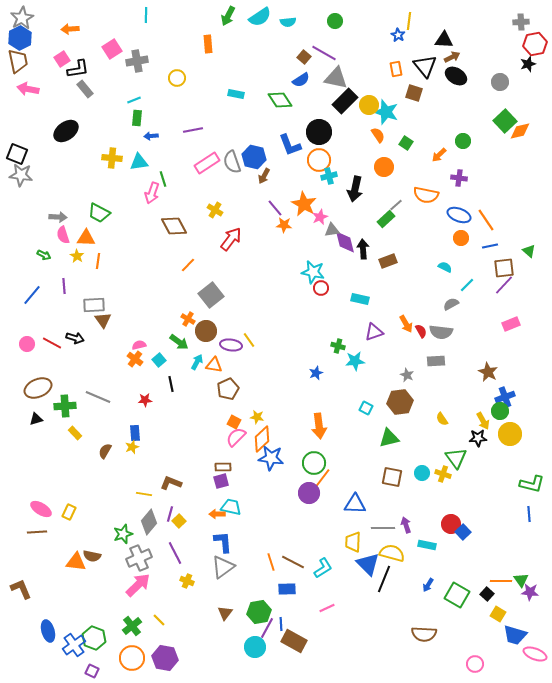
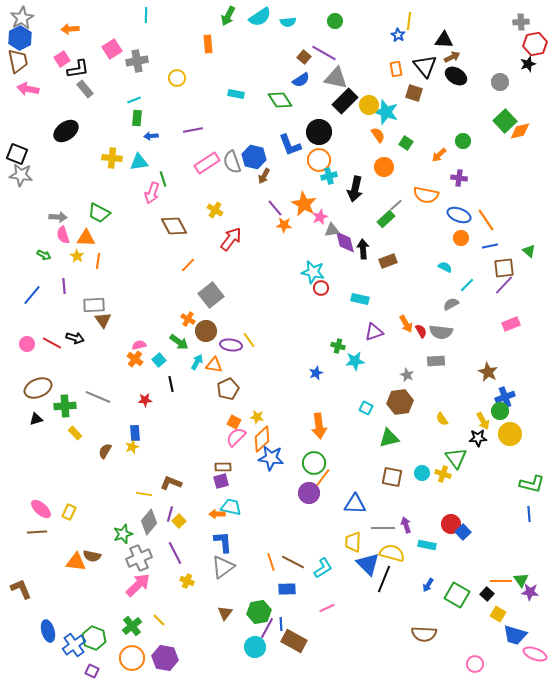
pink ellipse at (41, 509): rotated 10 degrees clockwise
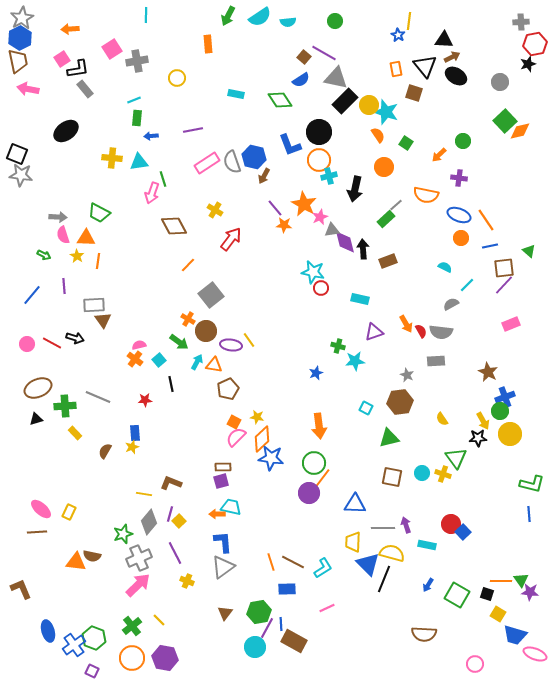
black square at (487, 594): rotated 24 degrees counterclockwise
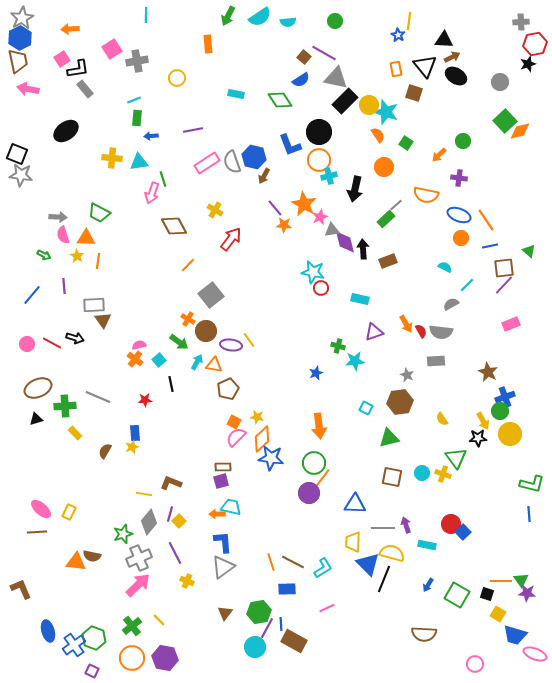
purple star at (530, 592): moved 3 px left, 1 px down
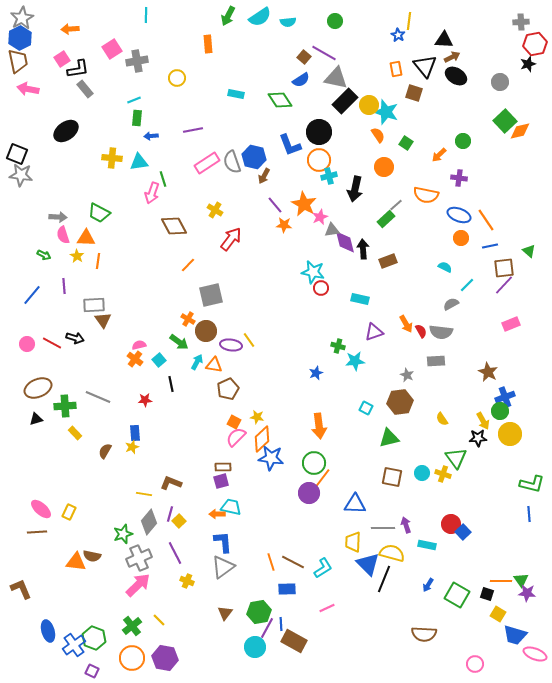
purple line at (275, 208): moved 3 px up
gray square at (211, 295): rotated 25 degrees clockwise
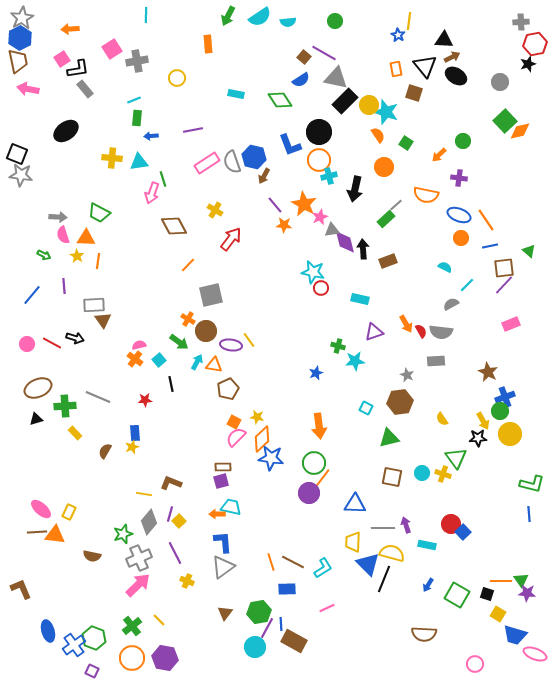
orange triangle at (76, 562): moved 21 px left, 27 px up
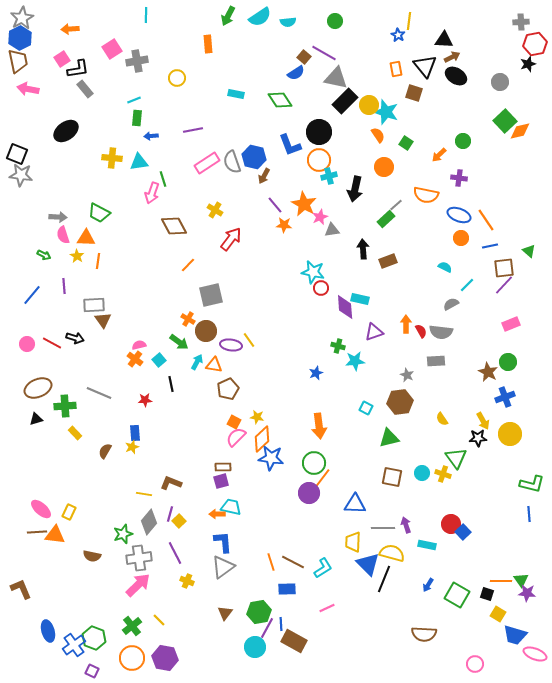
blue semicircle at (301, 80): moved 5 px left, 7 px up
purple diamond at (345, 242): moved 65 px down; rotated 10 degrees clockwise
orange arrow at (406, 324): rotated 150 degrees counterclockwise
gray line at (98, 397): moved 1 px right, 4 px up
green circle at (500, 411): moved 8 px right, 49 px up
gray cross at (139, 558): rotated 15 degrees clockwise
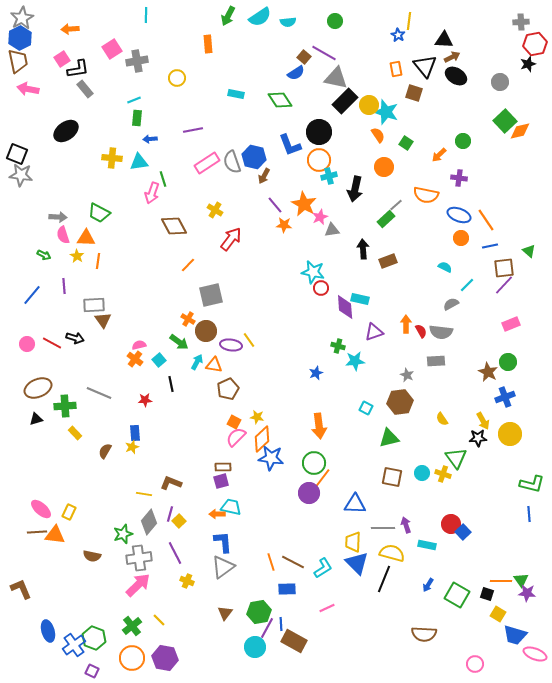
blue arrow at (151, 136): moved 1 px left, 3 px down
blue triangle at (368, 564): moved 11 px left, 1 px up
